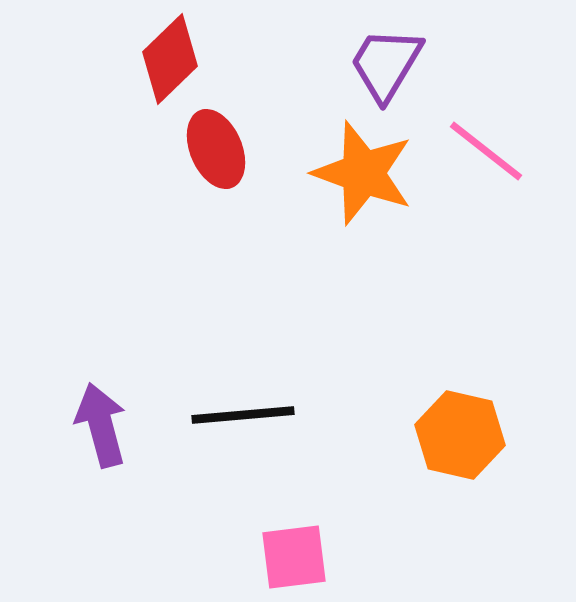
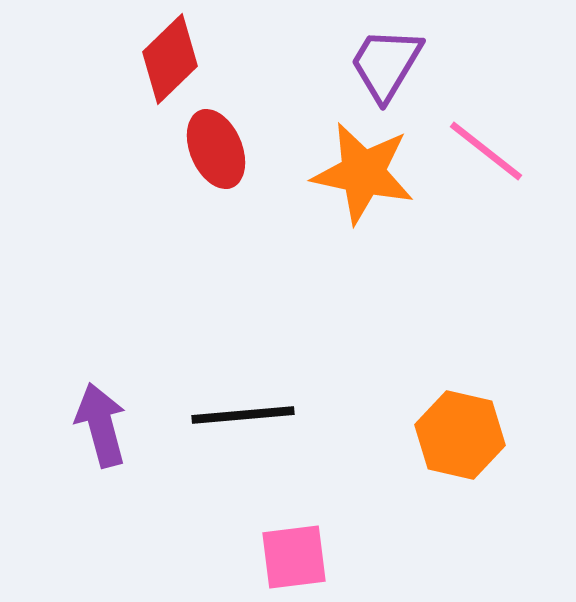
orange star: rotated 8 degrees counterclockwise
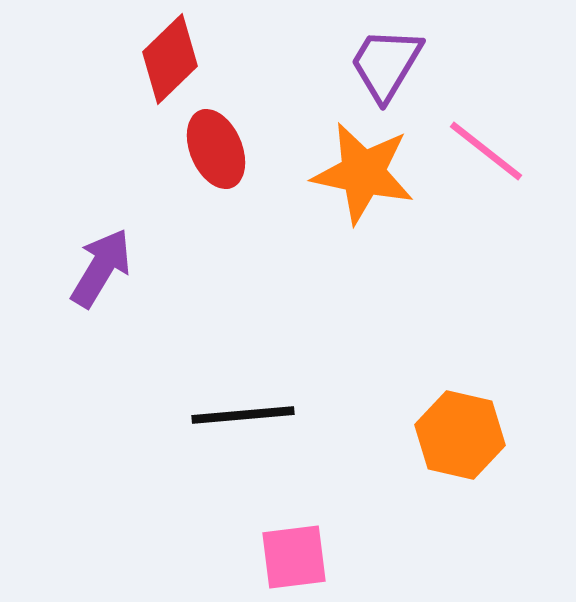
purple arrow: moved 157 px up; rotated 46 degrees clockwise
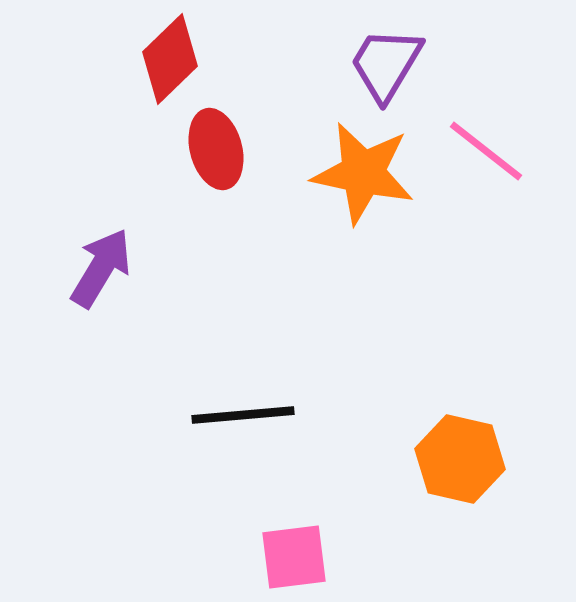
red ellipse: rotated 8 degrees clockwise
orange hexagon: moved 24 px down
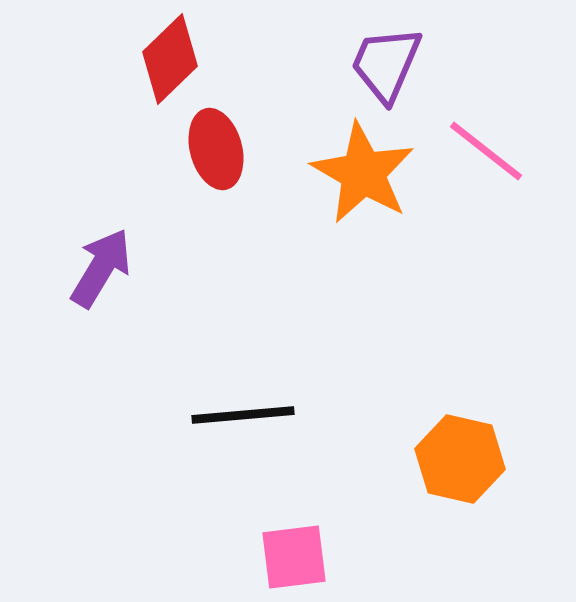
purple trapezoid: rotated 8 degrees counterclockwise
orange star: rotated 18 degrees clockwise
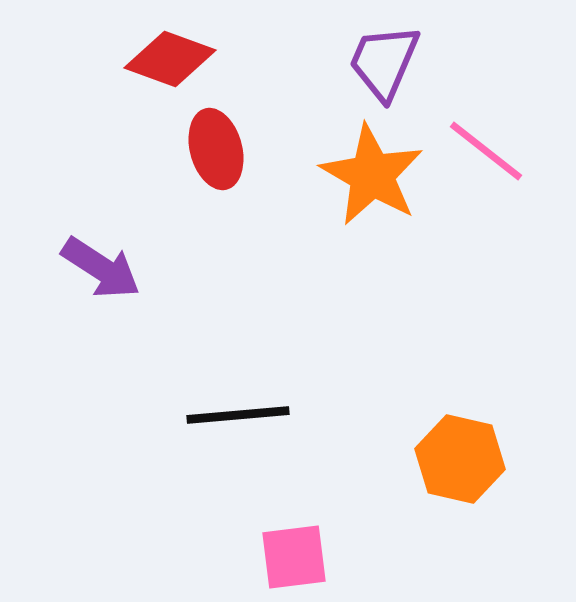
red diamond: rotated 64 degrees clockwise
purple trapezoid: moved 2 px left, 2 px up
orange star: moved 9 px right, 2 px down
purple arrow: rotated 92 degrees clockwise
black line: moved 5 px left
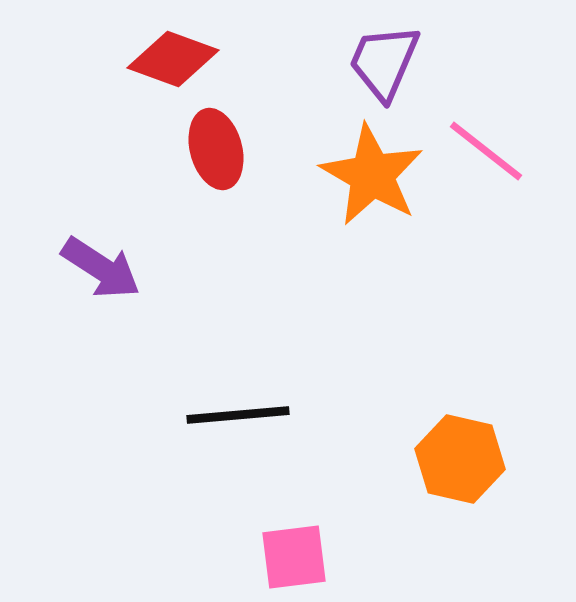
red diamond: moved 3 px right
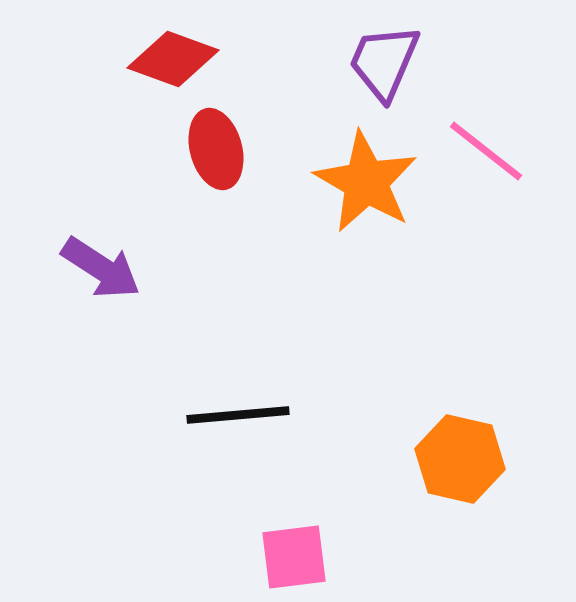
orange star: moved 6 px left, 7 px down
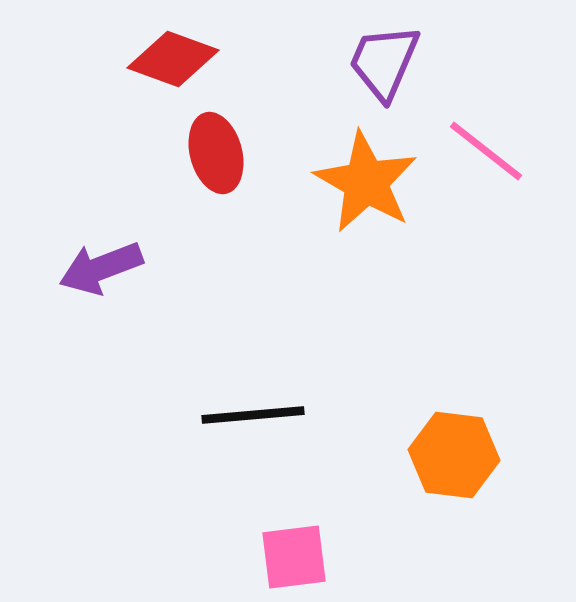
red ellipse: moved 4 px down
purple arrow: rotated 126 degrees clockwise
black line: moved 15 px right
orange hexagon: moved 6 px left, 4 px up; rotated 6 degrees counterclockwise
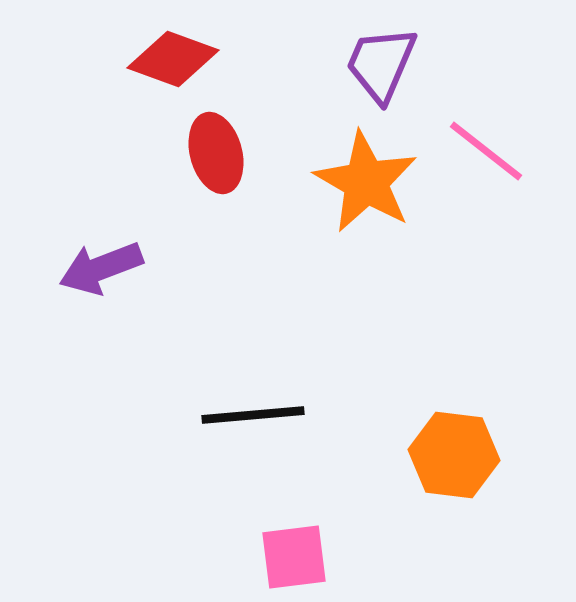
purple trapezoid: moved 3 px left, 2 px down
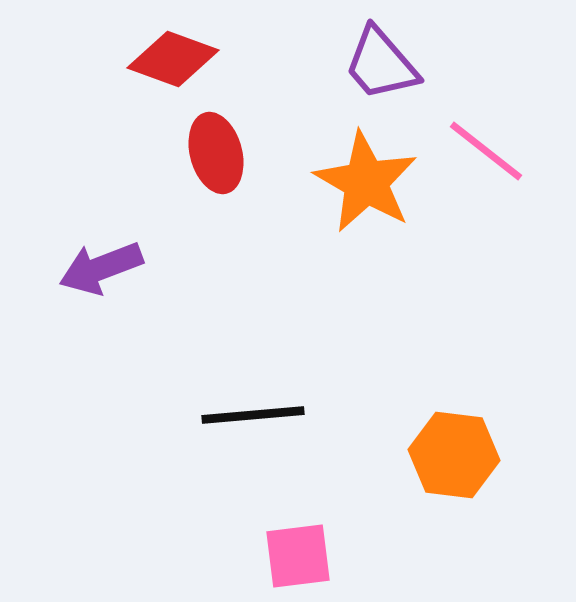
purple trapezoid: rotated 64 degrees counterclockwise
pink square: moved 4 px right, 1 px up
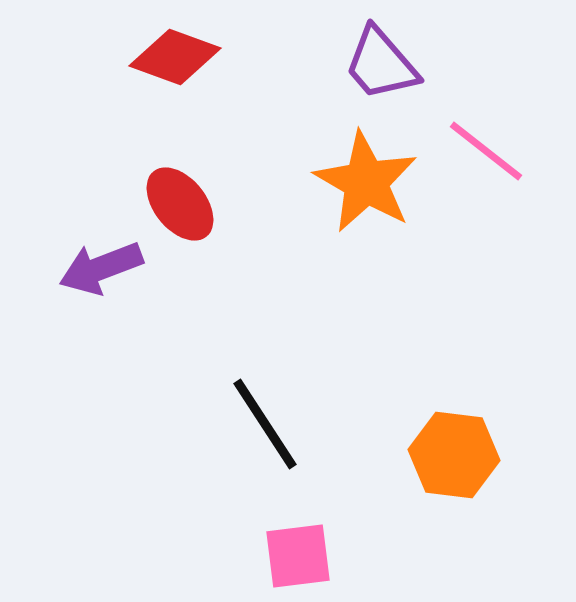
red diamond: moved 2 px right, 2 px up
red ellipse: moved 36 px left, 51 px down; rotated 24 degrees counterclockwise
black line: moved 12 px right, 9 px down; rotated 62 degrees clockwise
